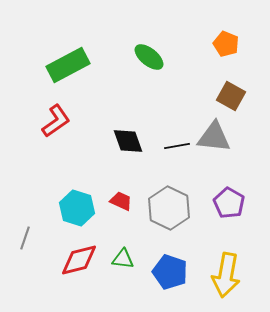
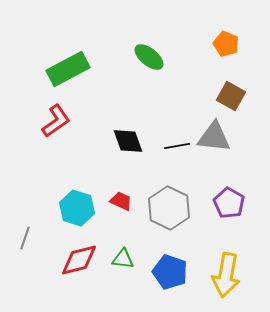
green rectangle: moved 4 px down
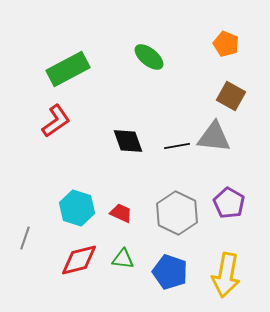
red trapezoid: moved 12 px down
gray hexagon: moved 8 px right, 5 px down
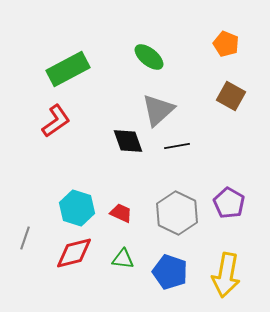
gray triangle: moved 56 px left, 27 px up; rotated 48 degrees counterclockwise
red diamond: moved 5 px left, 7 px up
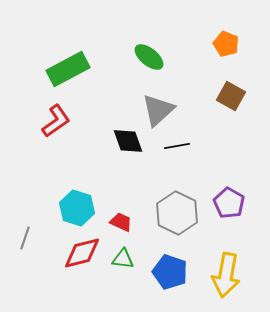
red trapezoid: moved 9 px down
red diamond: moved 8 px right
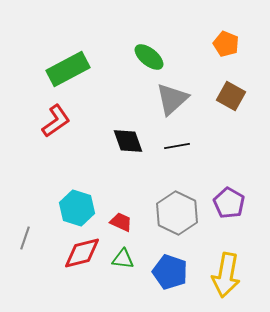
gray triangle: moved 14 px right, 11 px up
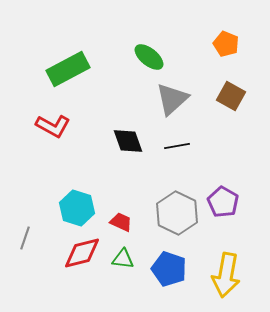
red L-shape: moved 3 px left, 5 px down; rotated 64 degrees clockwise
purple pentagon: moved 6 px left, 1 px up
blue pentagon: moved 1 px left, 3 px up
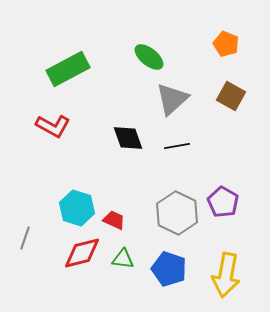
black diamond: moved 3 px up
red trapezoid: moved 7 px left, 2 px up
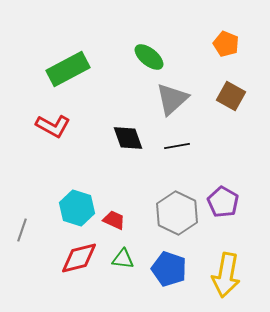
gray line: moved 3 px left, 8 px up
red diamond: moved 3 px left, 5 px down
